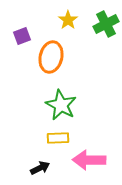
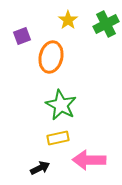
yellow rectangle: rotated 10 degrees counterclockwise
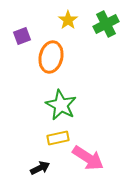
pink arrow: moved 1 px left, 2 px up; rotated 148 degrees counterclockwise
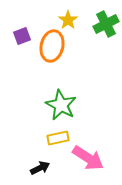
orange ellipse: moved 1 px right, 11 px up
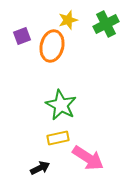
yellow star: rotated 18 degrees clockwise
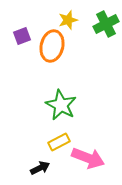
yellow rectangle: moved 1 px right, 4 px down; rotated 15 degrees counterclockwise
pink arrow: rotated 12 degrees counterclockwise
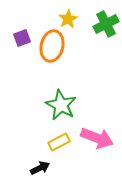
yellow star: moved 1 px up; rotated 12 degrees counterclockwise
purple square: moved 2 px down
pink arrow: moved 9 px right, 20 px up
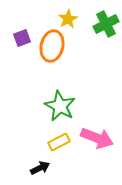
green star: moved 1 px left, 1 px down
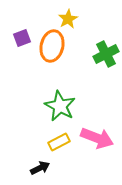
green cross: moved 30 px down
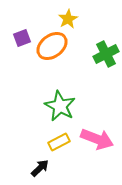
orange ellipse: rotated 40 degrees clockwise
pink arrow: moved 1 px down
black arrow: rotated 18 degrees counterclockwise
